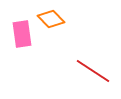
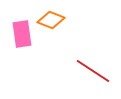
orange diamond: moved 1 px down; rotated 24 degrees counterclockwise
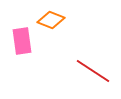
pink rectangle: moved 7 px down
